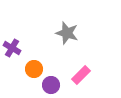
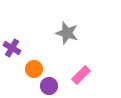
purple circle: moved 2 px left, 1 px down
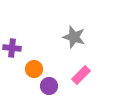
gray star: moved 7 px right, 4 px down
purple cross: rotated 24 degrees counterclockwise
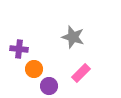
gray star: moved 1 px left
purple cross: moved 7 px right, 1 px down
pink rectangle: moved 2 px up
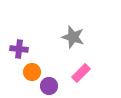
orange circle: moved 2 px left, 3 px down
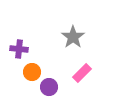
gray star: rotated 20 degrees clockwise
pink rectangle: moved 1 px right
purple circle: moved 1 px down
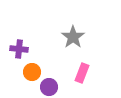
pink rectangle: rotated 24 degrees counterclockwise
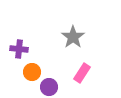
pink rectangle: rotated 12 degrees clockwise
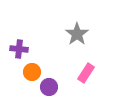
gray star: moved 4 px right, 3 px up
pink rectangle: moved 4 px right
